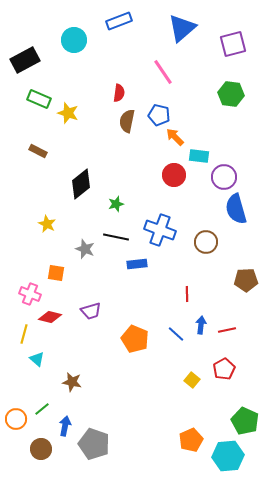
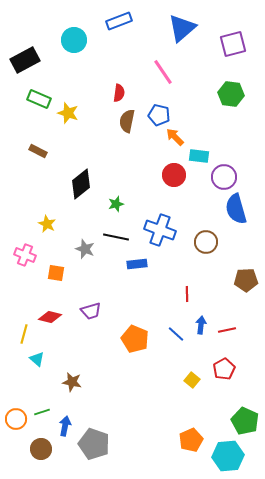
pink cross at (30, 294): moved 5 px left, 39 px up
green line at (42, 409): moved 3 px down; rotated 21 degrees clockwise
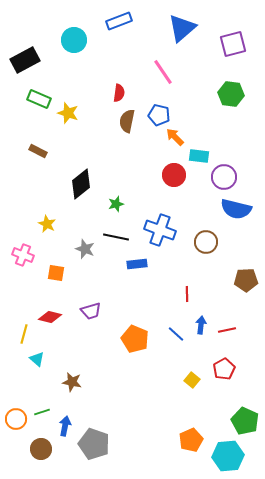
blue semicircle at (236, 209): rotated 60 degrees counterclockwise
pink cross at (25, 255): moved 2 px left
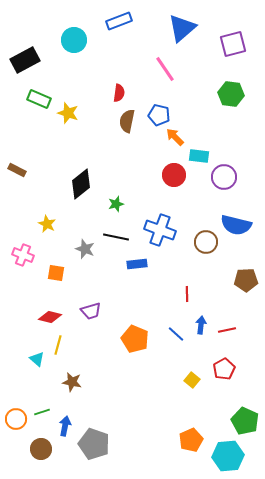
pink line at (163, 72): moved 2 px right, 3 px up
brown rectangle at (38, 151): moved 21 px left, 19 px down
blue semicircle at (236, 209): moved 16 px down
yellow line at (24, 334): moved 34 px right, 11 px down
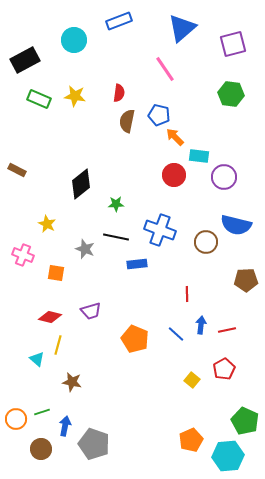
yellow star at (68, 113): moved 7 px right, 17 px up; rotated 10 degrees counterclockwise
green star at (116, 204): rotated 14 degrees clockwise
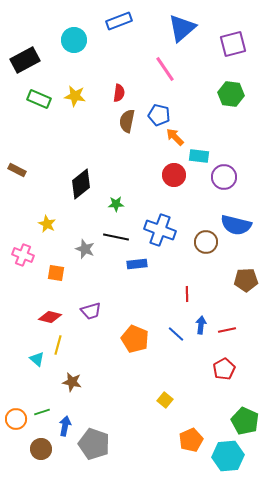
yellow square at (192, 380): moved 27 px left, 20 px down
